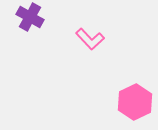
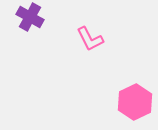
pink L-shape: rotated 16 degrees clockwise
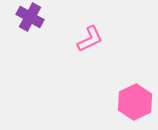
pink L-shape: rotated 88 degrees counterclockwise
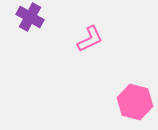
pink hexagon: rotated 20 degrees counterclockwise
